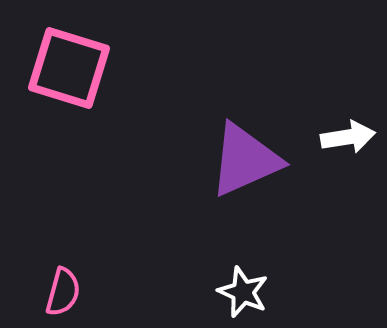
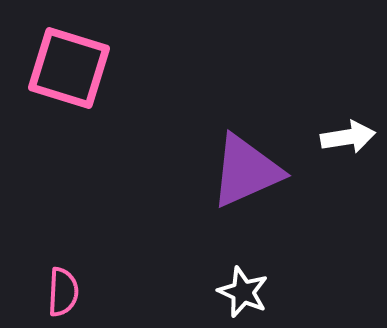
purple triangle: moved 1 px right, 11 px down
pink semicircle: rotated 12 degrees counterclockwise
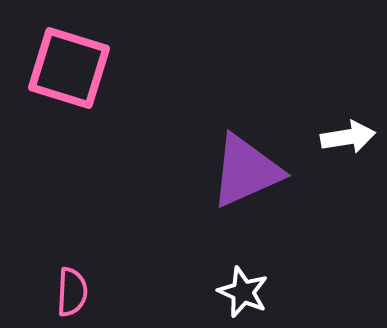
pink semicircle: moved 9 px right
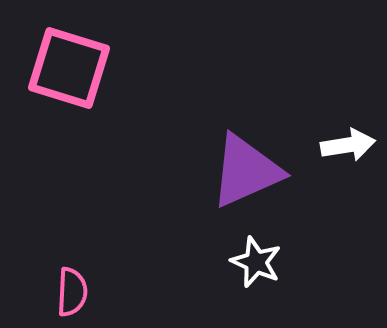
white arrow: moved 8 px down
white star: moved 13 px right, 30 px up
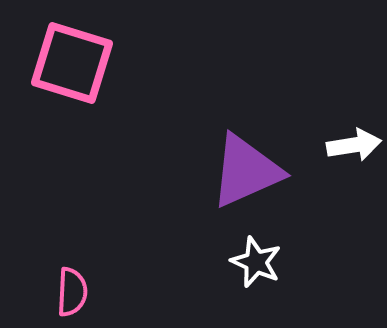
pink square: moved 3 px right, 5 px up
white arrow: moved 6 px right
